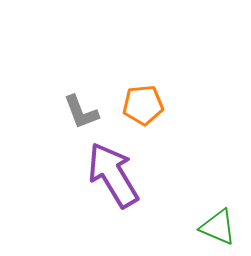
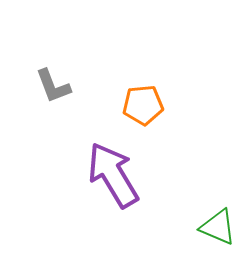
gray L-shape: moved 28 px left, 26 px up
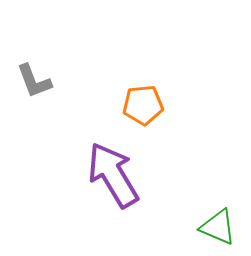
gray L-shape: moved 19 px left, 5 px up
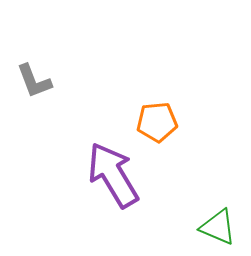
orange pentagon: moved 14 px right, 17 px down
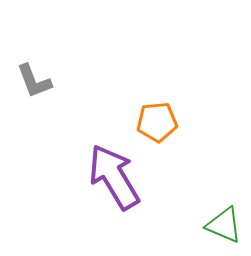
purple arrow: moved 1 px right, 2 px down
green triangle: moved 6 px right, 2 px up
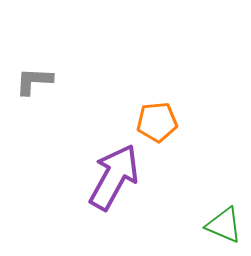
gray L-shape: rotated 114 degrees clockwise
purple arrow: rotated 60 degrees clockwise
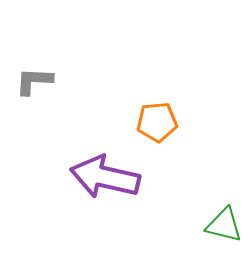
purple arrow: moved 9 px left; rotated 106 degrees counterclockwise
green triangle: rotated 9 degrees counterclockwise
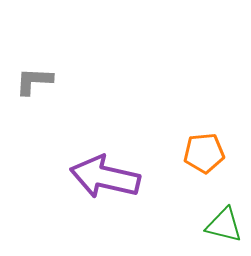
orange pentagon: moved 47 px right, 31 px down
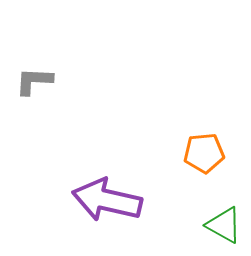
purple arrow: moved 2 px right, 23 px down
green triangle: rotated 15 degrees clockwise
